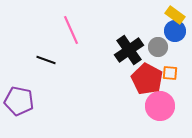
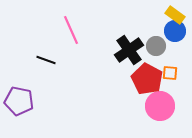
gray circle: moved 2 px left, 1 px up
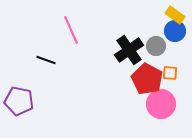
pink circle: moved 1 px right, 2 px up
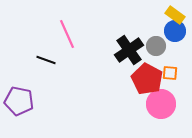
pink line: moved 4 px left, 4 px down
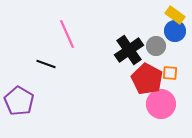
black line: moved 4 px down
purple pentagon: rotated 20 degrees clockwise
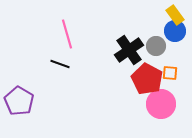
yellow rectangle: rotated 18 degrees clockwise
pink line: rotated 8 degrees clockwise
black line: moved 14 px right
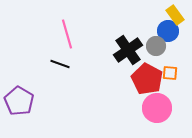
blue circle: moved 7 px left
black cross: moved 1 px left
pink circle: moved 4 px left, 4 px down
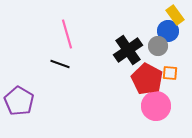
gray circle: moved 2 px right
pink circle: moved 1 px left, 2 px up
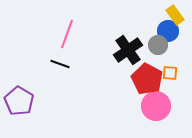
pink line: rotated 36 degrees clockwise
gray circle: moved 1 px up
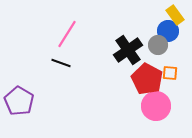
pink line: rotated 12 degrees clockwise
black line: moved 1 px right, 1 px up
